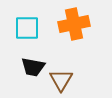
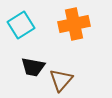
cyan square: moved 6 px left, 3 px up; rotated 32 degrees counterclockwise
brown triangle: rotated 10 degrees clockwise
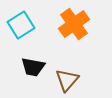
orange cross: rotated 24 degrees counterclockwise
brown triangle: moved 6 px right
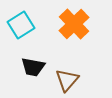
orange cross: rotated 8 degrees counterclockwise
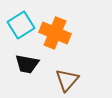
orange cross: moved 19 px left, 9 px down; rotated 24 degrees counterclockwise
black trapezoid: moved 6 px left, 3 px up
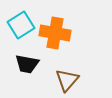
orange cross: rotated 12 degrees counterclockwise
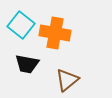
cyan square: rotated 20 degrees counterclockwise
brown triangle: rotated 10 degrees clockwise
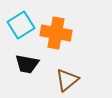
cyan square: rotated 20 degrees clockwise
orange cross: moved 1 px right
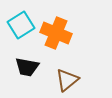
orange cross: rotated 12 degrees clockwise
black trapezoid: moved 3 px down
